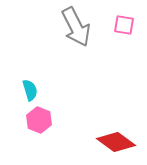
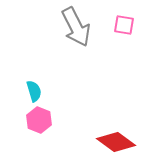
cyan semicircle: moved 4 px right, 1 px down
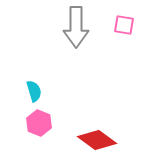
gray arrow: rotated 27 degrees clockwise
pink hexagon: moved 3 px down
red diamond: moved 19 px left, 2 px up
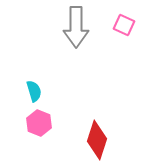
pink square: rotated 15 degrees clockwise
red diamond: rotated 72 degrees clockwise
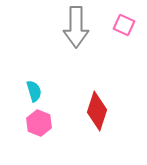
red diamond: moved 29 px up
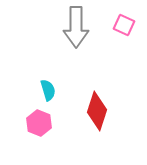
cyan semicircle: moved 14 px right, 1 px up
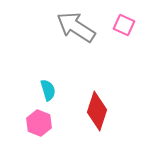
gray arrow: rotated 123 degrees clockwise
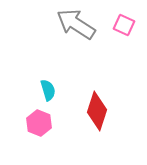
gray arrow: moved 3 px up
